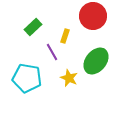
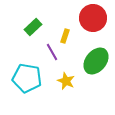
red circle: moved 2 px down
yellow star: moved 3 px left, 3 px down
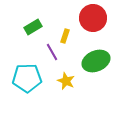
green rectangle: rotated 12 degrees clockwise
green ellipse: rotated 28 degrees clockwise
cyan pentagon: rotated 12 degrees counterclockwise
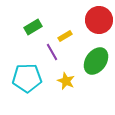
red circle: moved 6 px right, 2 px down
yellow rectangle: rotated 40 degrees clockwise
green ellipse: rotated 32 degrees counterclockwise
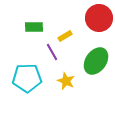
red circle: moved 2 px up
green rectangle: moved 1 px right; rotated 30 degrees clockwise
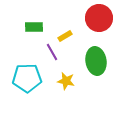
green ellipse: rotated 44 degrees counterclockwise
yellow star: rotated 12 degrees counterclockwise
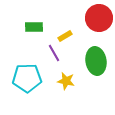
purple line: moved 2 px right, 1 px down
